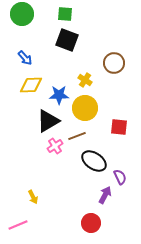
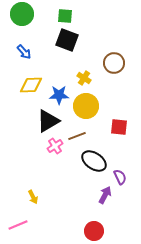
green square: moved 2 px down
blue arrow: moved 1 px left, 6 px up
yellow cross: moved 1 px left, 2 px up
yellow circle: moved 1 px right, 2 px up
red circle: moved 3 px right, 8 px down
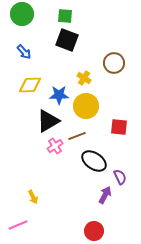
yellow diamond: moved 1 px left
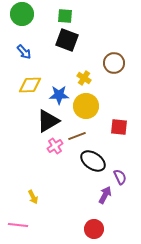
black ellipse: moved 1 px left
pink line: rotated 30 degrees clockwise
red circle: moved 2 px up
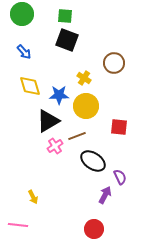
yellow diamond: moved 1 px down; rotated 75 degrees clockwise
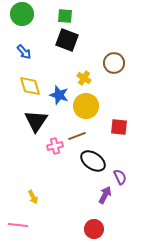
blue star: rotated 18 degrees clockwise
black triangle: moved 12 px left; rotated 25 degrees counterclockwise
pink cross: rotated 21 degrees clockwise
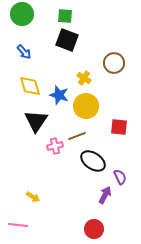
yellow arrow: rotated 32 degrees counterclockwise
